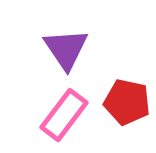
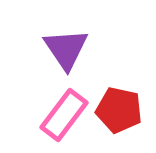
red pentagon: moved 8 px left, 8 px down
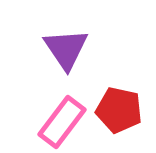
pink rectangle: moved 2 px left, 7 px down
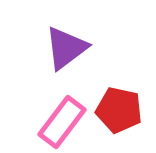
purple triangle: moved 1 px up; rotated 27 degrees clockwise
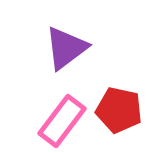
pink rectangle: moved 1 px up
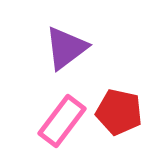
red pentagon: moved 2 px down
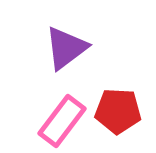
red pentagon: moved 1 px left, 1 px up; rotated 9 degrees counterclockwise
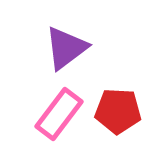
pink rectangle: moved 3 px left, 7 px up
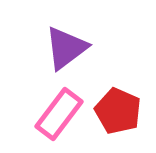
red pentagon: rotated 21 degrees clockwise
